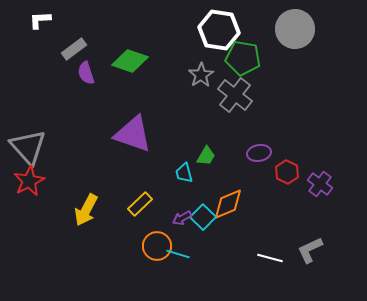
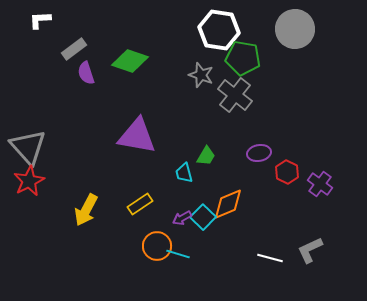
gray star: rotated 20 degrees counterclockwise
purple triangle: moved 4 px right, 2 px down; rotated 9 degrees counterclockwise
yellow rectangle: rotated 10 degrees clockwise
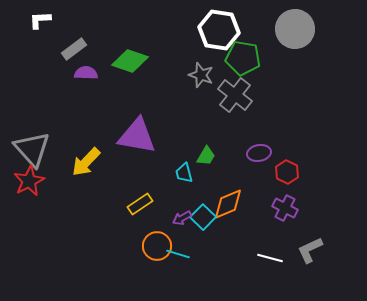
purple semicircle: rotated 110 degrees clockwise
gray triangle: moved 4 px right, 2 px down
purple cross: moved 35 px left, 24 px down; rotated 10 degrees counterclockwise
yellow arrow: moved 48 px up; rotated 16 degrees clockwise
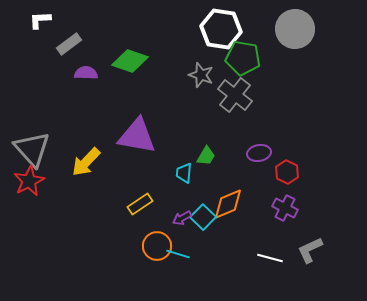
white hexagon: moved 2 px right, 1 px up
gray rectangle: moved 5 px left, 5 px up
cyan trapezoid: rotated 20 degrees clockwise
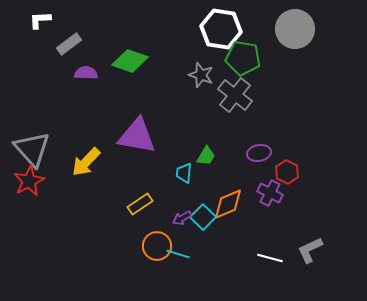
purple cross: moved 15 px left, 15 px up
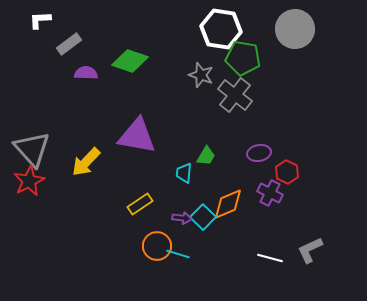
purple arrow: rotated 144 degrees counterclockwise
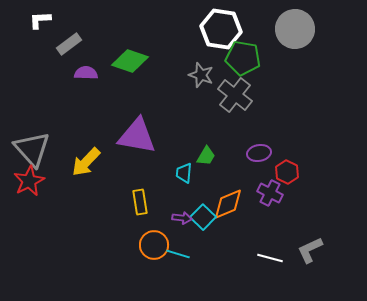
yellow rectangle: moved 2 px up; rotated 65 degrees counterclockwise
orange circle: moved 3 px left, 1 px up
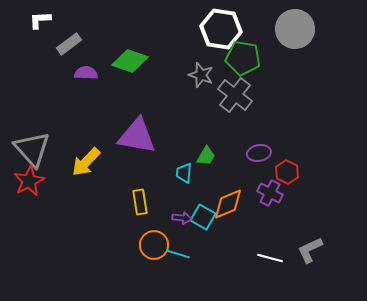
cyan square: rotated 15 degrees counterclockwise
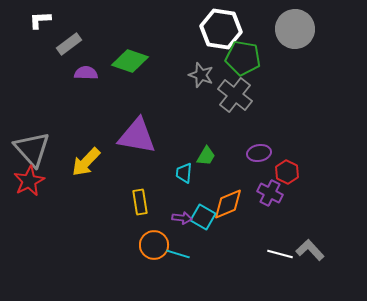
gray L-shape: rotated 72 degrees clockwise
white line: moved 10 px right, 4 px up
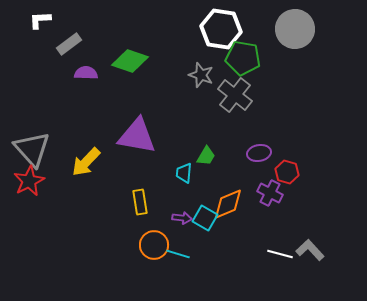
red hexagon: rotated 10 degrees counterclockwise
cyan square: moved 2 px right, 1 px down
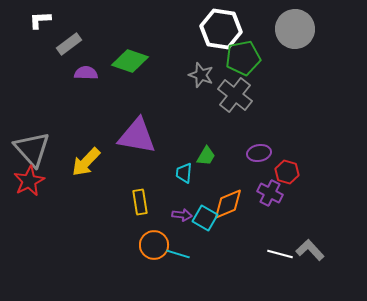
green pentagon: rotated 20 degrees counterclockwise
purple arrow: moved 3 px up
